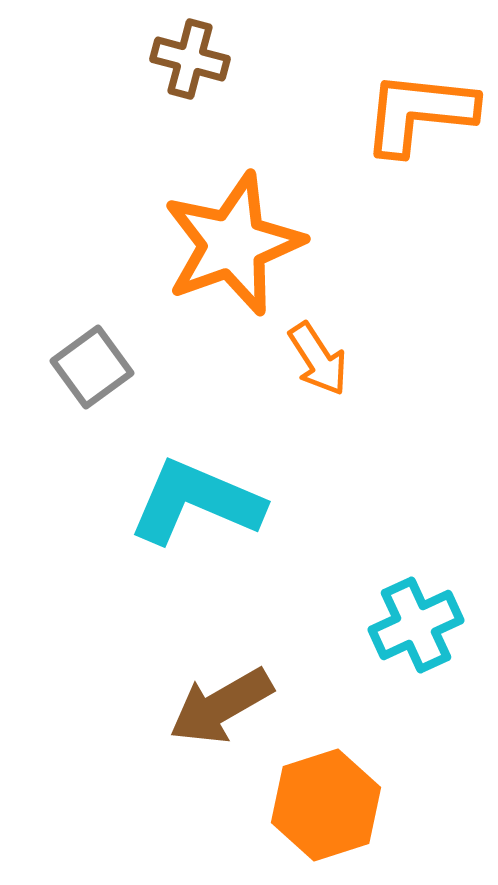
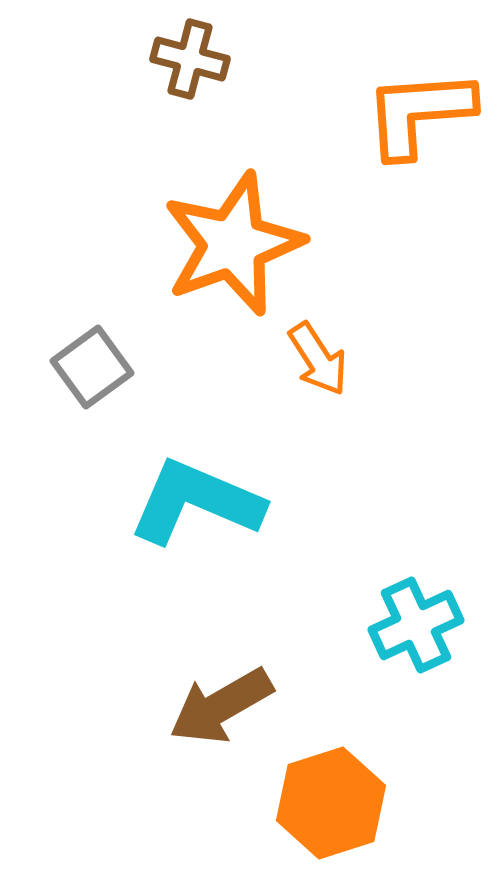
orange L-shape: rotated 10 degrees counterclockwise
orange hexagon: moved 5 px right, 2 px up
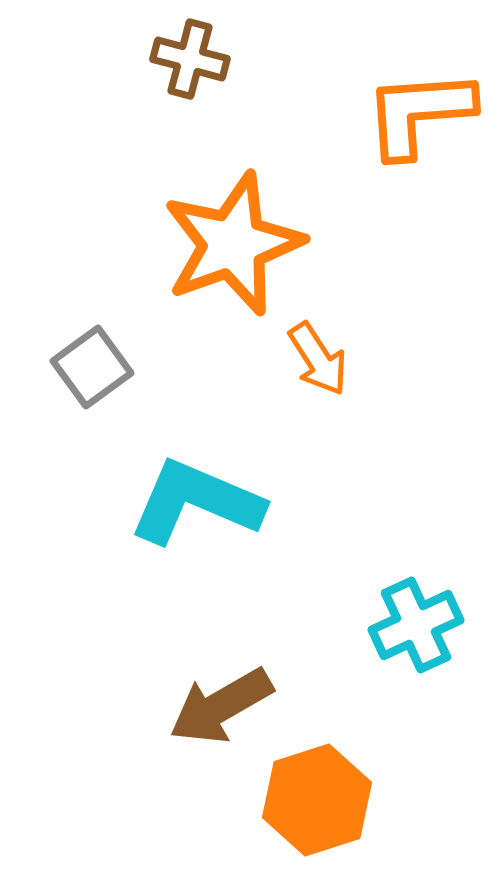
orange hexagon: moved 14 px left, 3 px up
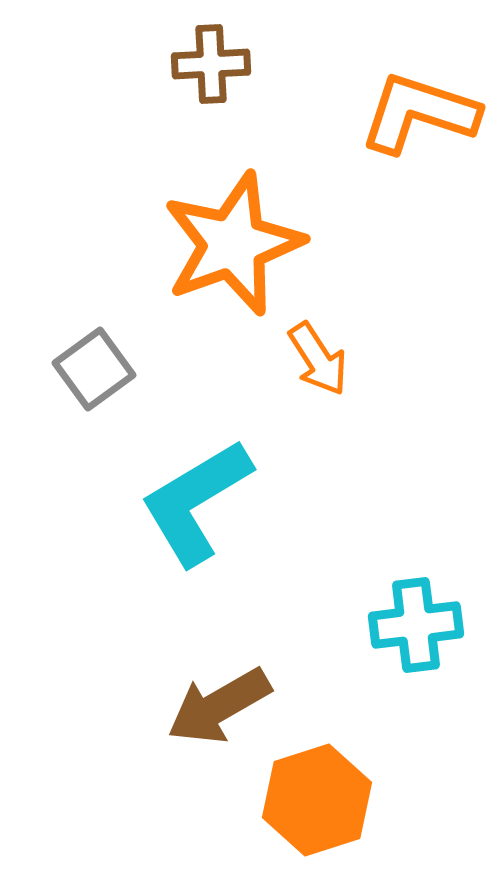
brown cross: moved 21 px right, 5 px down; rotated 18 degrees counterclockwise
orange L-shape: rotated 22 degrees clockwise
gray square: moved 2 px right, 2 px down
cyan L-shape: rotated 54 degrees counterclockwise
cyan cross: rotated 18 degrees clockwise
brown arrow: moved 2 px left
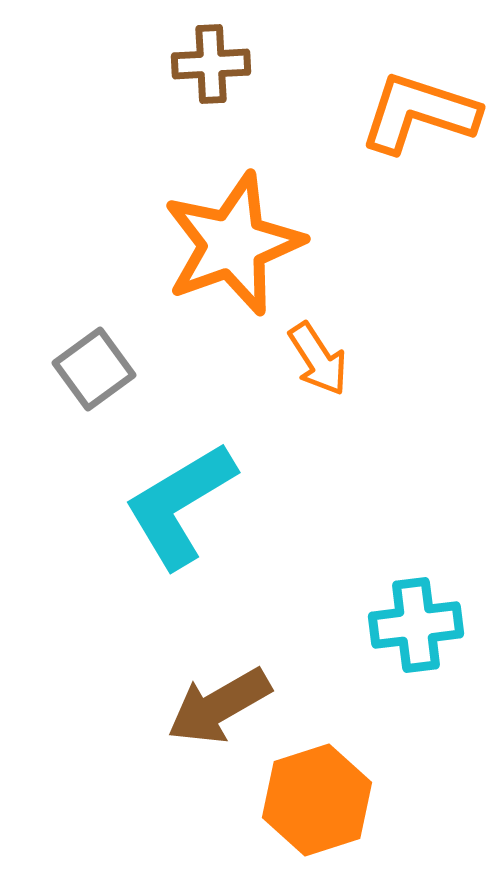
cyan L-shape: moved 16 px left, 3 px down
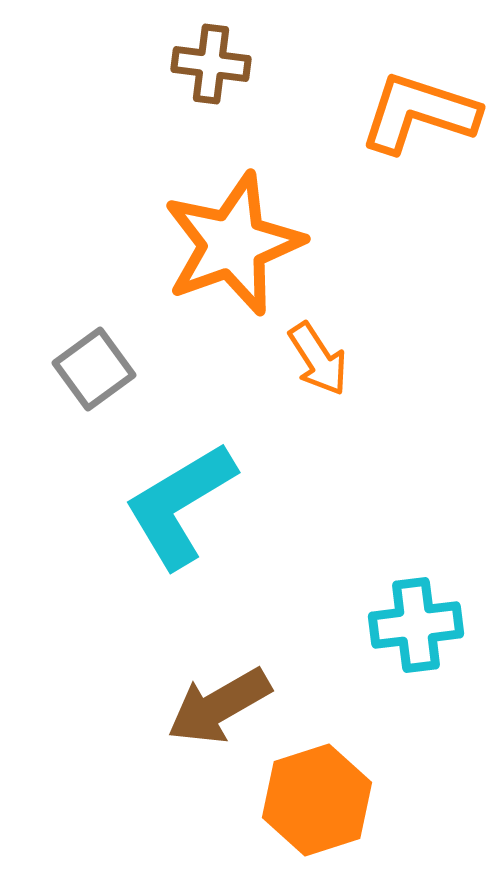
brown cross: rotated 10 degrees clockwise
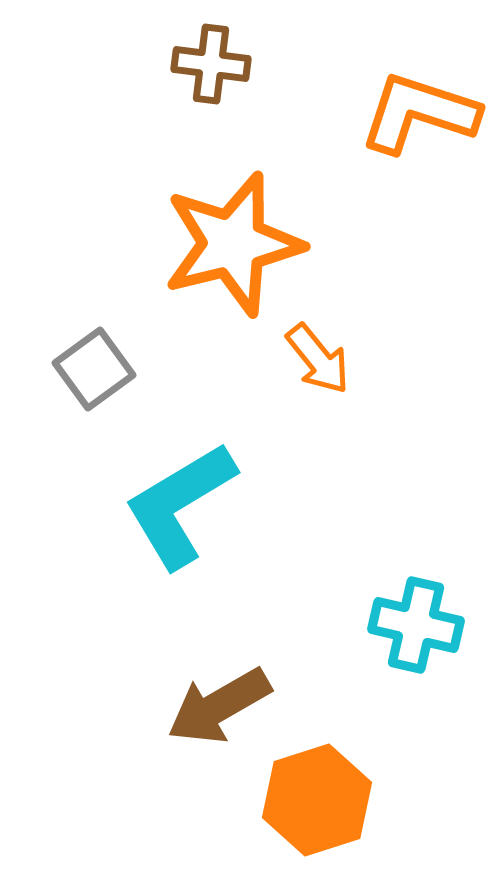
orange star: rotated 6 degrees clockwise
orange arrow: rotated 6 degrees counterclockwise
cyan cross: rotated 20 degrees clockwise
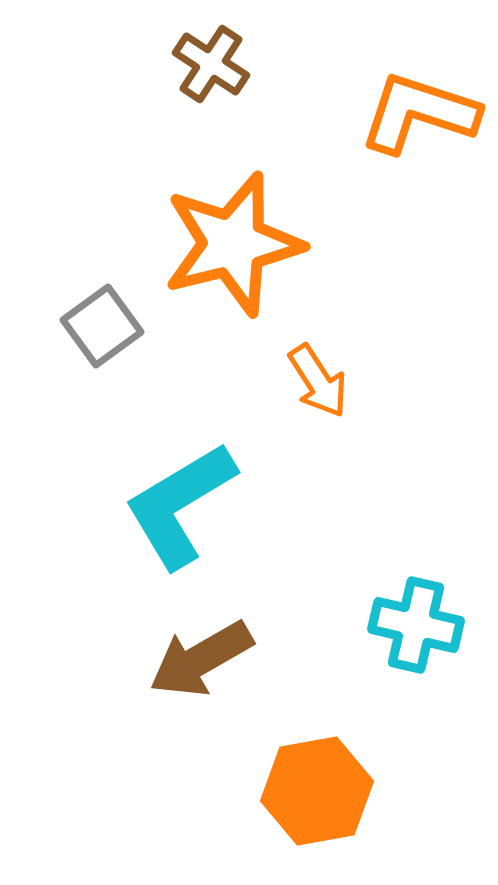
brown cross: rotated 26 degrees clockwise
orange arrow: moved 22 px down; rotated 6 degrees clockwise
gray square: moved 8 px right, 43 px up
brown arrow: moved 18 px left, 47 px up
orange hexagon: moved 9 px up; rotated 8 degrees clockwise
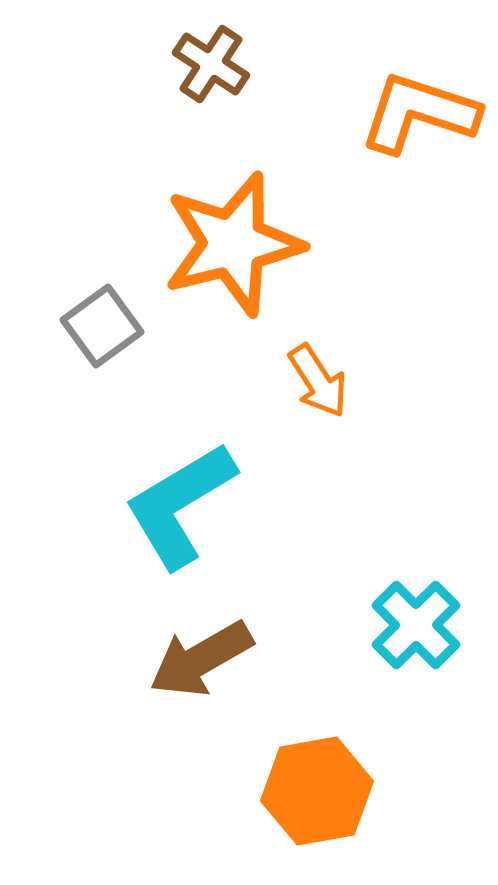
cyan cross: rotated 32 degrees clockwise
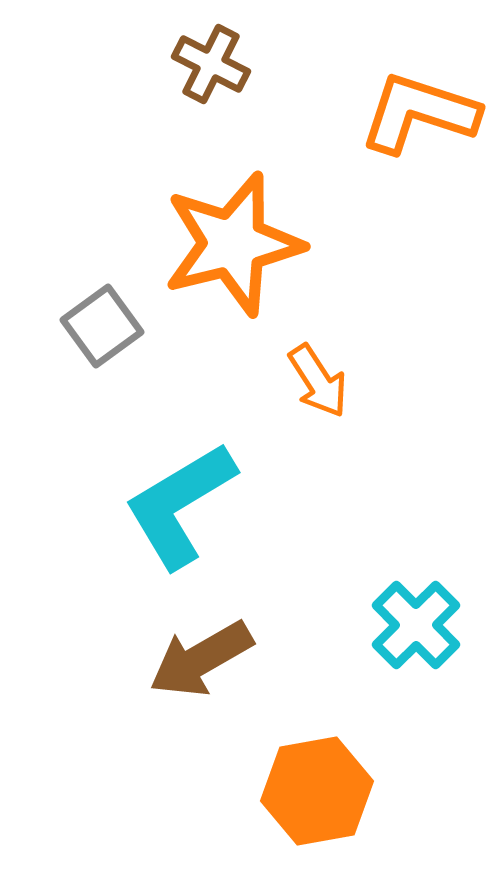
brown cross: rotated 6 degrees counterclockwise
